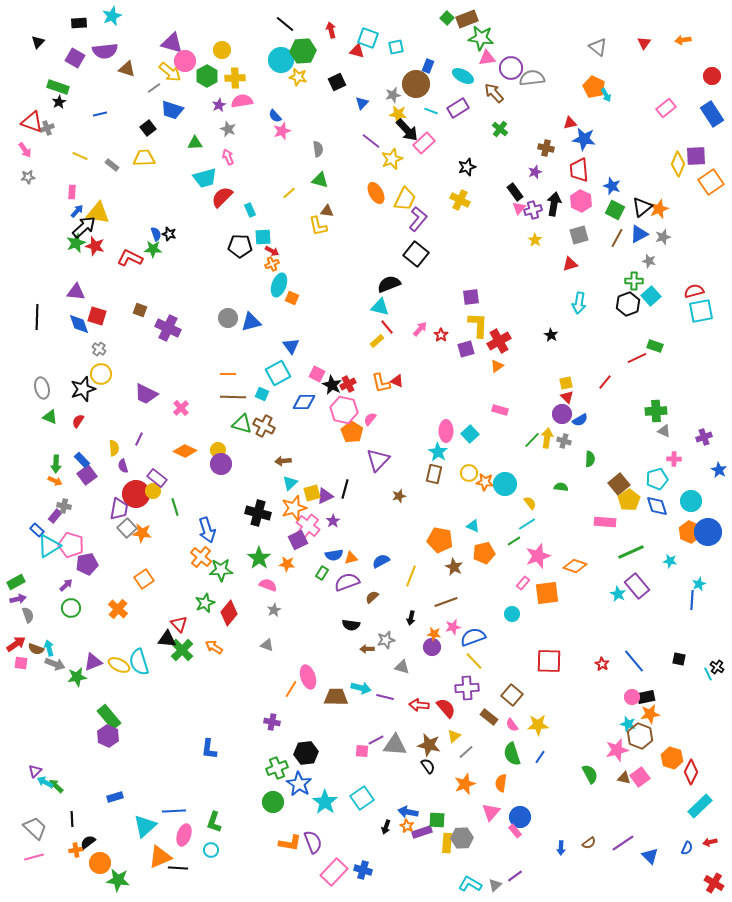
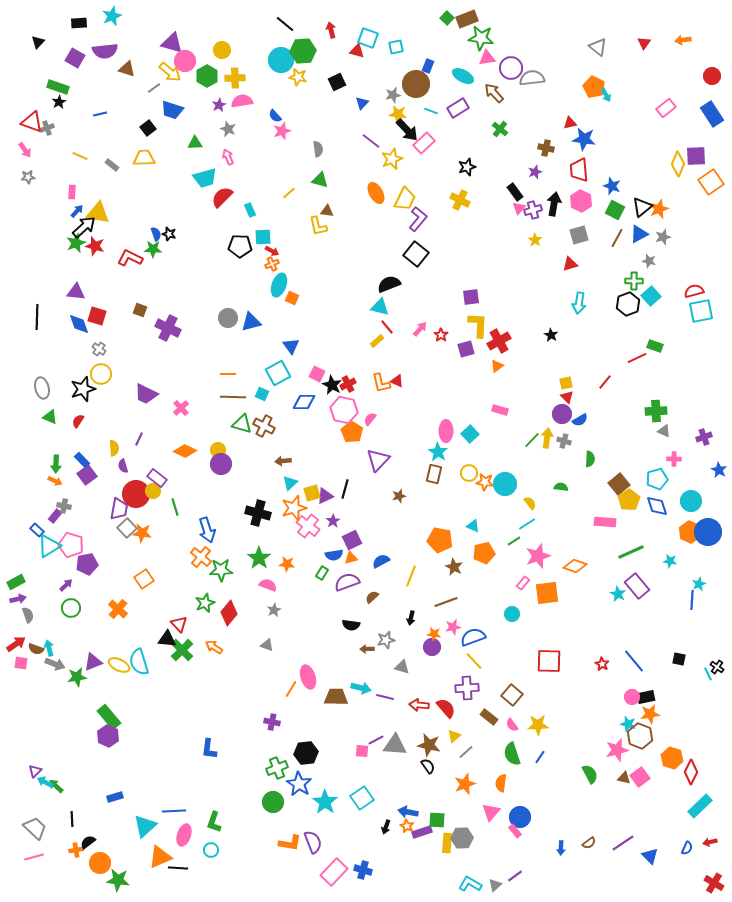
purple square at (298, 540): moved 54 px right
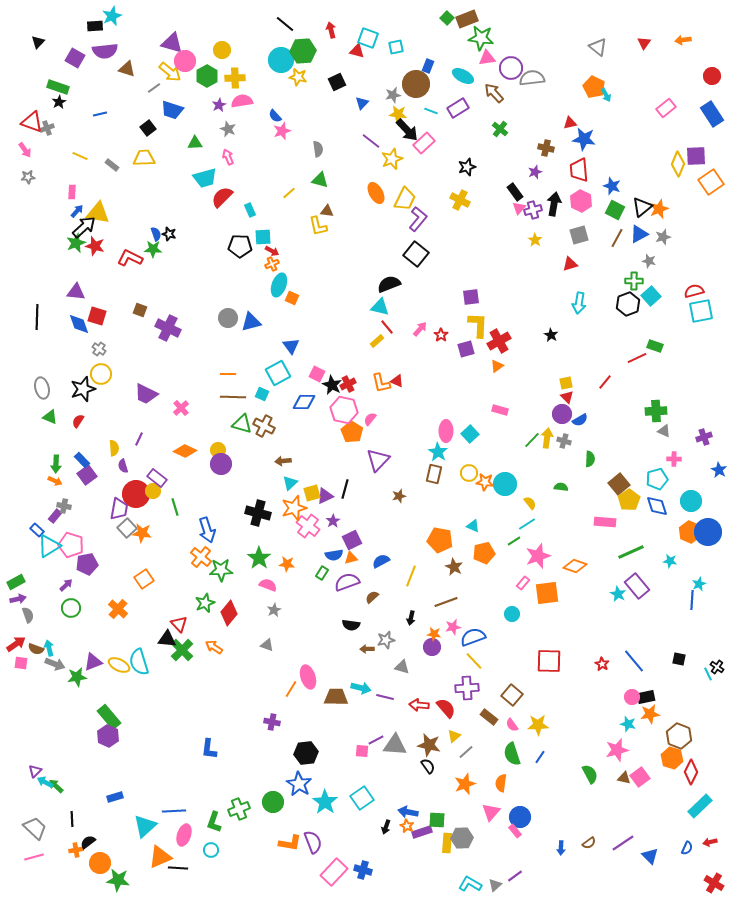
black rectangle at (79, 23): moved 16 px right, 3 px down
brown hexagon at (640, 736): moved 39 px right
green cross at (277, 768): moved 38 px left, 41 px down
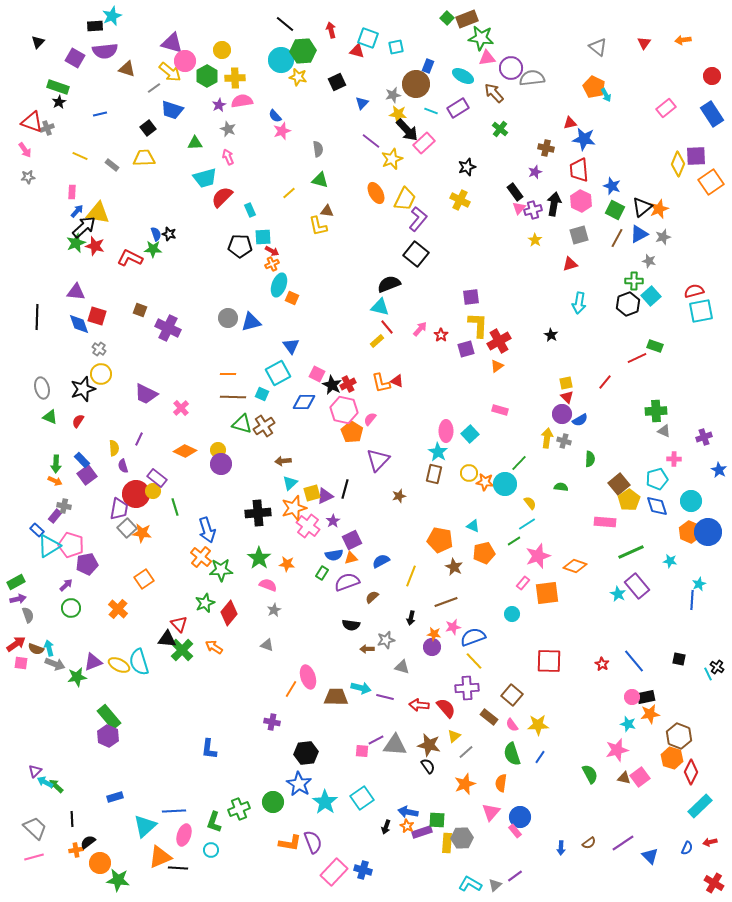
brown cross at (264, 426): rotated 30 degrees clockwise
green line at (532, 440): moved 13 px left, 23 px down
black cross at (258, 513): rotated 20 degrees counterclockwise
